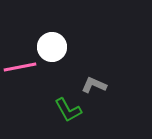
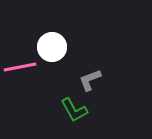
gray L-shape: moved 4 px left, 5 px up; rotated 45 degrees counterclockwise
green L-shape: moved 6 px right
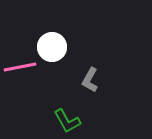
gray L-shape: rotated 40 degrees counterclockwise
green L-shape: moved 7 px left, 11 px down
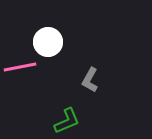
white circle: moved 4 px left, 5 px up
green L-shape: rotated 84 degrees counterclockwise
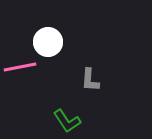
gray L-shape: rotated 25 degrees counterclockwise
green L-shape: rotated 80 degrees clockwise
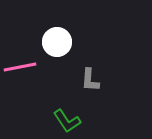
white circle: moved 9 px right
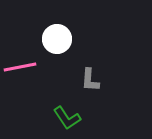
white circle: moved 3 px up
green L-shape: moved 3 px up
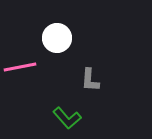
white circle: moved 1 px up
green L-shape: rotated 8 degrees counterclockwise
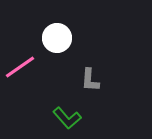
pink line: rotated 24 degrees counterclockwise
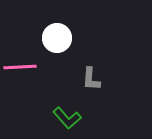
pink line: rotated 32 degrees clockwise
gray L-shape: moved 1 px right, 1 px up
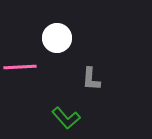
green L-shape: moved 1 px left
